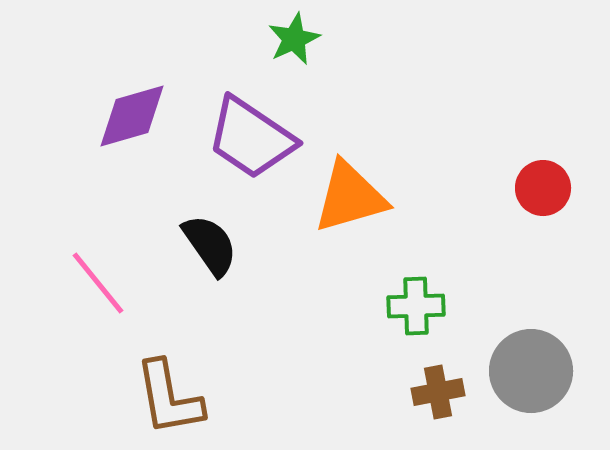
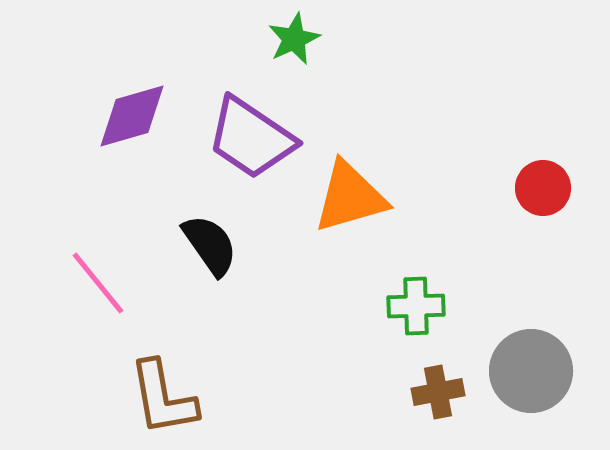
brown L-shape: moved 6 px left
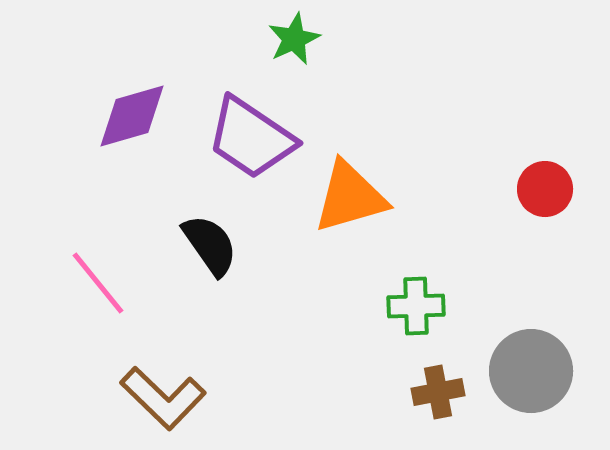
red circle: moved 2 px right, 1 px down
brown L-shape: rotated 36 degrees counterclockwise
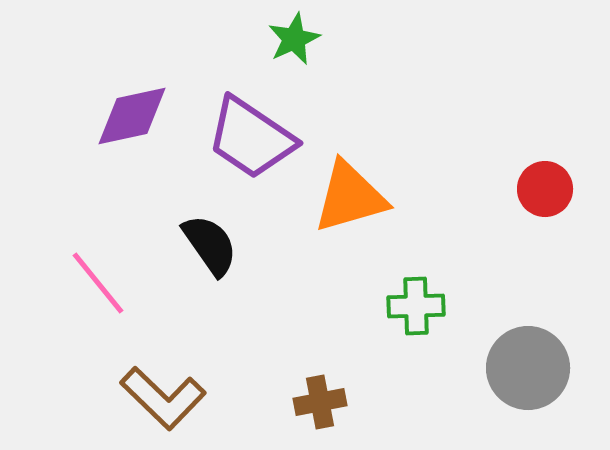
purple diamond: rotated 4 degrees clockwise
gray circle: moved 3 px left, 3 px up
brown cross: moved 118 px left, 10 px down
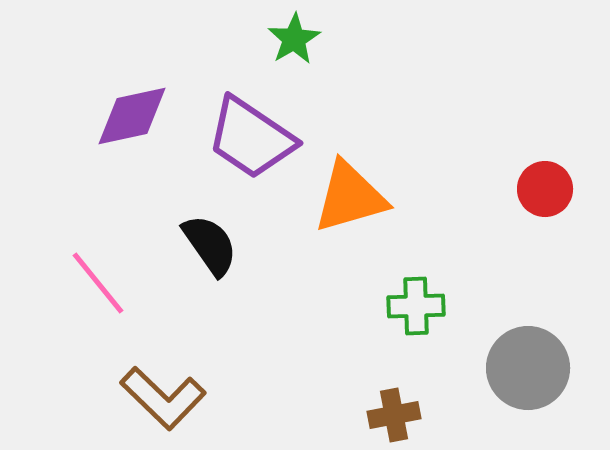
green star: rotated 6 degrees counterclockwise
brown cross: moved 74 px right, 13 px down
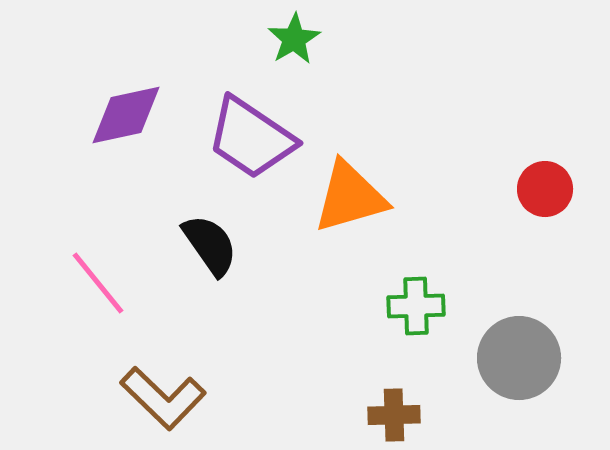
purple diamond: moved 6 px left, 1 px up
gray circle: moved 9 px left, 10 px up
brown cross: rotated 9 degrees clockwise
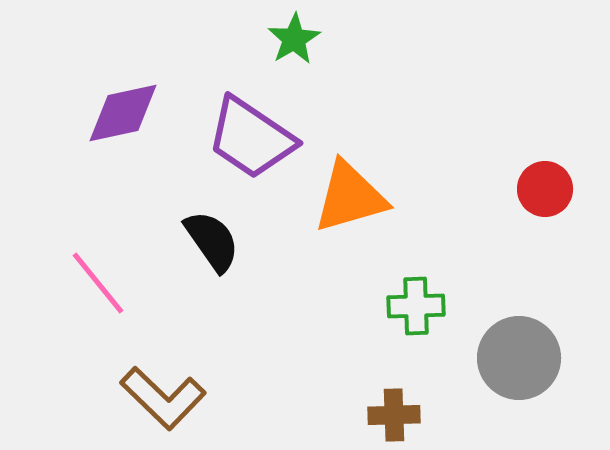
purple diamond: moved 3 px left, 2 px up
black semicircle: moved 2 px right, 4 px up
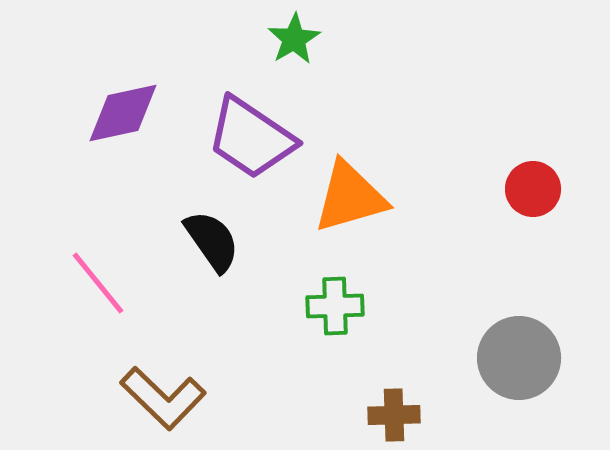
red circle: moved 12 px left
green cross: moved 81 px left
